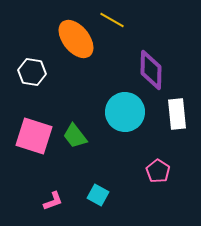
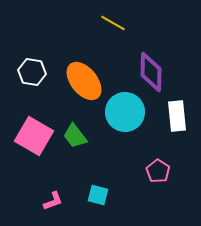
yellow line: moved 1 px right, 3 px down
orange ellipse: moved 8 px right, 42 px down
purple diamond: moved 2 px down
white rectangle: moved 2 px down
pink square: rotated 12 degrees clockwise
cyan square: rotated 15 degrees counterclockwise
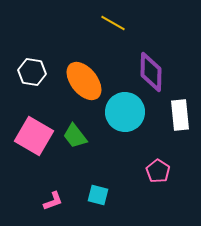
white rectangle: moved 3 px right, 1 px up
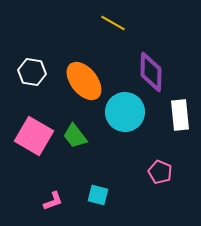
pink pentagon: moved 2 px right, 1 px down; rotated 10 degrees counterclockwise
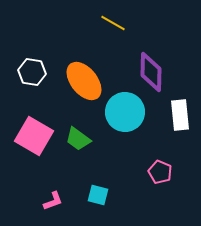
green trapezoid: moved 3 px right, 3 px down; rotated 16 degrees counterclockwise
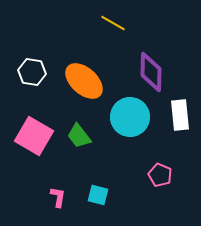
orange ellipse: rotated 9 degrees counterclockwise
cyan circle: moved 5 px right, 5 px down
green trapezoid: moved 1 px right, 3 px up; rotated 16 degrees clockwise
pink pentagon: moved 3 px down
pink L-shape: moved 5 px right, 4 px up; rotated 60 degrees counterclockwise
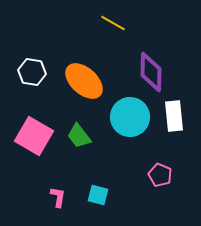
white rectangle: moved 6 px left, 1 px down
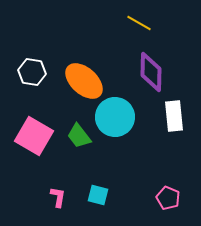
yellow line: moved 26 px right
cyan circle: moved 15 px left
pink pentagon: moved 8 px right, 23 px down
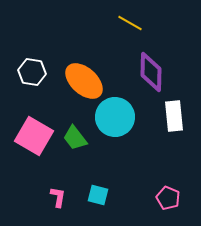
yellow line: moved 9 px left
green trapezoid: moved 4 px left, 2 px down
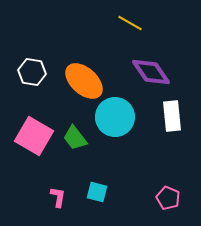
purple diamond: rotated 36 degrees counterclockwise
white rectangle: moved 2 px left
cyan square: moved 1 px left, 3 px up
